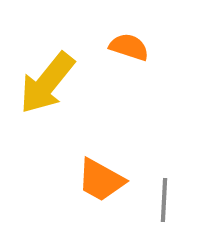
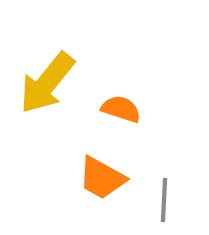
orange semicircle: moved 8 px left, 62 px down
orange trapezoid: moved 1 px right, 2 px up
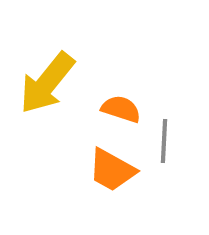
orange trapezoid: moved 10 px right, 8 px up
gray line: moved 59 px up
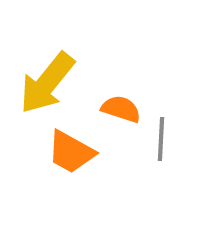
gray line: moved 3 px left, 2 px up
orange trapezoid: moved 41 px left, 18 px up
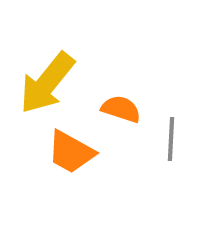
gray line: moved 10 px right
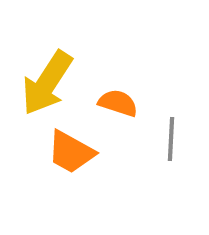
yellow arrow: rotated 6 degrees counterclockwise
orange semicircle: moved 3 px left, 6 px up
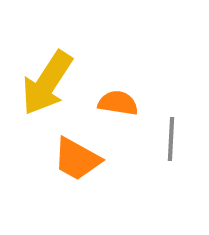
orange semicircle: rotated 9 degrees counterclockwise
orange trapezoid: moved 6 px right, 7 px down
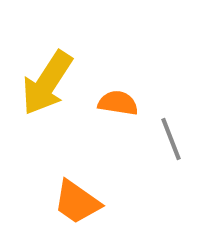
gray line: rotated 24 degrees counterclockwise
orange trapezoid: moved 43 px down; rotated 6 degrees clockwise
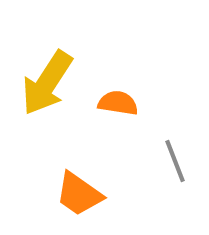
gray line: moved 4 px right, 22 px down
orange trapezoid: moved 2 px right, 8 px up
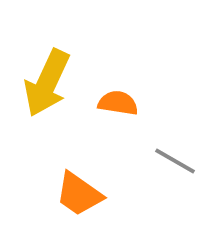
yellow arrow: rotated 8 degrees counterclockwise
gray line: rotated 39 degrees counterclockwise
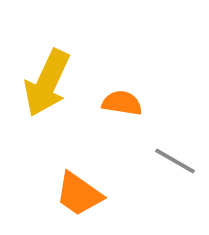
orange semicircle: moved 4 px right
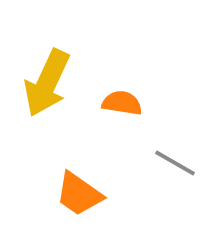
gray line: moved 2 px down
